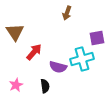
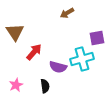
brown arrow: rotated 40 degrees clockwise
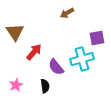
purple semicircle: moved 2 px left; rotated 36 degrees clockwise
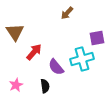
brown arrow: rotated 16 degrees counterclockwise
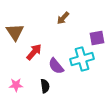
brown arrow: moved 4 px left, 5 px down
purple semicircle: moved 1 px up
pink star: rotated 24 degrees clockwise
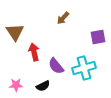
purple square: moved 1 px right, 1 px up
red arrow: rotated 54 degrees counterclockwise
cyan cross: moved 2 px right, 9 px down
black semicircle: moved 2 px left; rotated 72 degrees clockwise
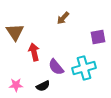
purple semicircle: moved 1 px down
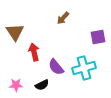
black semicircle: moved 1 px left, 1 px up
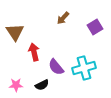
purple square: moved 3 px left, 10 px up; rotated 21 degrees counterclockwise
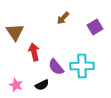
cyan cross: moved 2 px left, 2 px up; rotated 15 degrees clockwise
pink star: rotated 24 degrees clockwise
